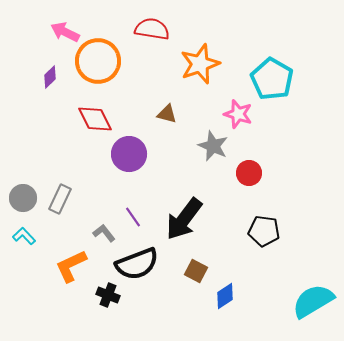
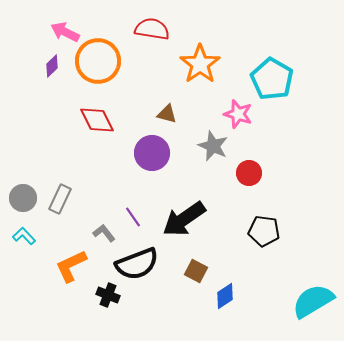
orange star: rotated 15 degrees counterclockwise
purple diamond: moved 2 px right, 11 px up
red diamond: moved 2 px right, 1 px down
purple circle: moved 23 px right, 1 px up
black arrow: rotated 18 degrees clockwise
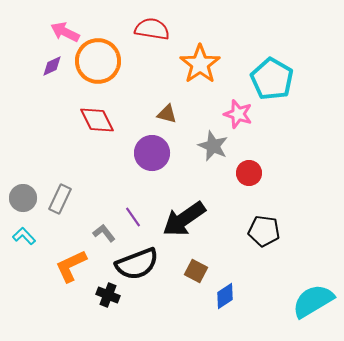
purple diamond: rotated 20 degrees clockwise
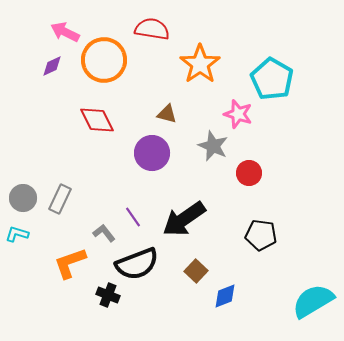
orange circle: moved 6 px right, 1 px up
black pentagon: moved 3 px left, 4 px down
cyan L-shape: moved 7 px left, 2 px up; rotated 30 degrees counterclockwise
orange L-shape: moved 1 px left, 3 px up; rotated 6 degrees clockwise
brown square: rotated 15 degrees clockwise
blue diamond: rotated 12 degrees clockwise
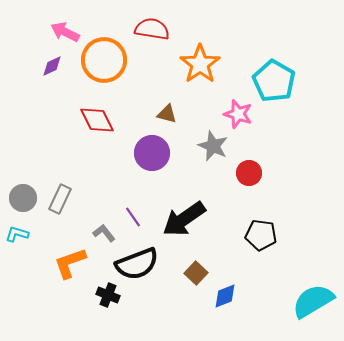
cyan pentagon: moved 2 px right, 2 px down
brown square: moved 2 px down
